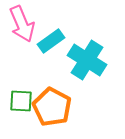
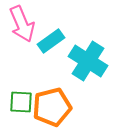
cyan cross: moved 1 px right, 1 px down
green square: moved 1 px down
orange pentagon: rotated 30 degrees clockwise
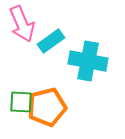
cyan cross: rotated 21 degrees counterclockwise
orange pentagon: moved 5 px left
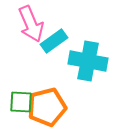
pink arrow: moved 9 px right
cyan rectangle: moved 3 px right
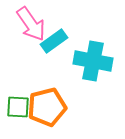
pink arrow: rotated 12 degrees counterclockwise
cyan cross: moved 5 px right
green square: moved 3 px left, 5 px down
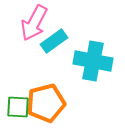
pink arrow: moved 3 px right, 1 px up; rotated 63 degrees clockwise
orange pentagon: moved 1 px left, 4 px up
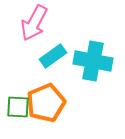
cyan rectangle: moved 1 px left, 15 px down
orange pentagon: rotated 9 degrees counterclockwise
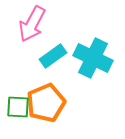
pink arrow: moved 2 px left, 1 px down
cyan cross: moved 3 px up; rotated 15 degrees clockwise
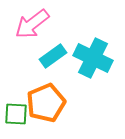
pink arrow: rotated 24 degrees clockwise
green square: moved 2 px left, 7 px down
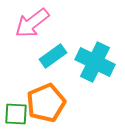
pink arrow: moved 1 px up
cyan cross: moved 2 px right, 4 px down
